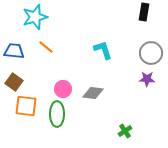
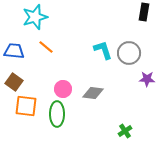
gray circle: moved 22 px left
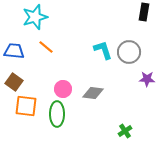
gray circle: moved 1 px up
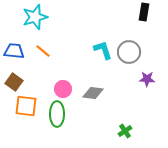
orange line: moved 3 px left, 4 px down
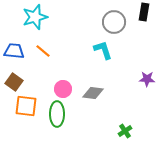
gray circle: moved 15 px left, 30 px up
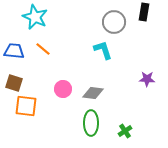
cyan star: rotated 30 degrees counterclockwise
orange line: moved 2 px up
brown square: moved 1 px down; rotated 18 degrees counterclockwise
green ellipse: moved 34 px right, 9 px down
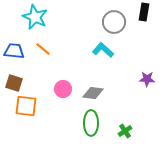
cyan L-shape: rotated 30 degrees counterclockwise
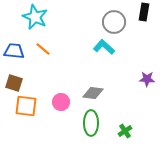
cyan L-shape: moved 1 px right, 3 px up
pink circle: moved 2 px left, 13 px down
